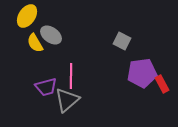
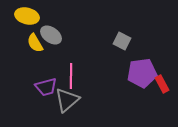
yellow ellipse: rotated 70 degrees clockwise
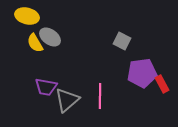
gray ellipse: moved 1 px left, 2 px down
pink line: moved 29 px right, 20 px down
purple trapezoid: rotated 25 degrees clockwise
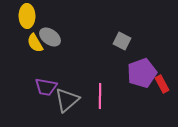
yellow ellipse: rotated 75 degrees clockwise
purple pentagon: rotated 12 degrees counterclockwise
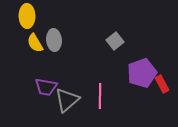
gray ellipse: moved 4 px right, 3 px down; rotated 50 degrees clockwise
gray square: moved 7 px left; rotated 24 degrees clockwise
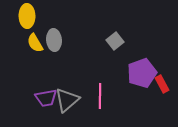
purple trapezoid: moved 11 px down; rotated 20 degrees counterclockwise
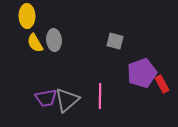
gray square: rotated 36 degrees counterclockwise
